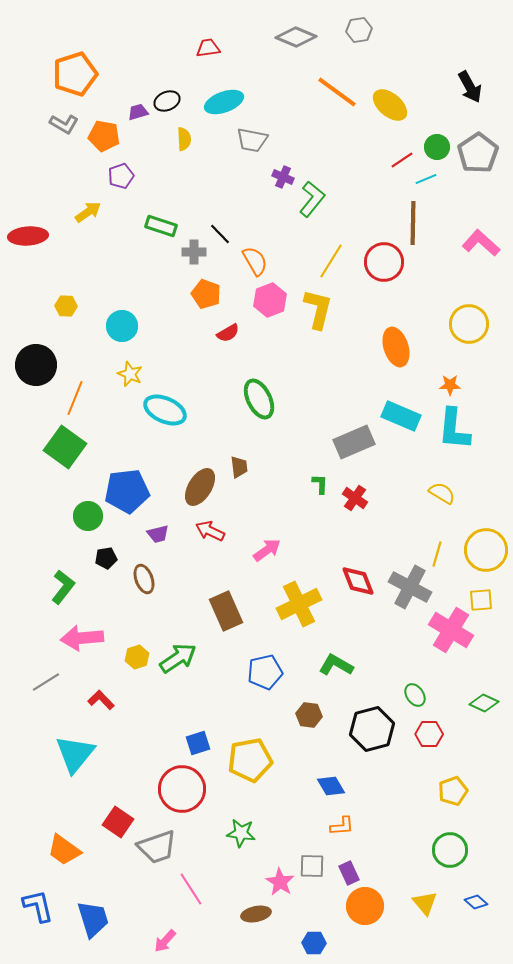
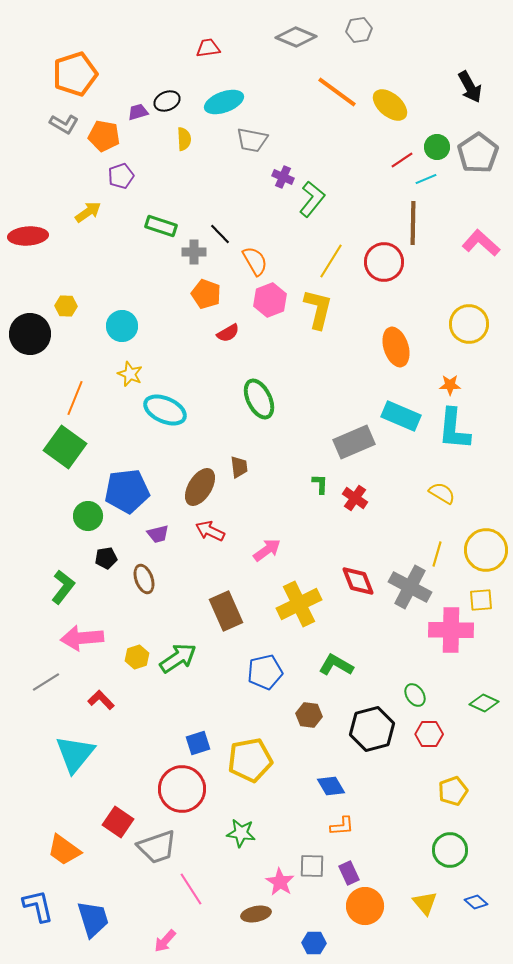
black circle at (36, 365): moved 6 px left, 31 px up
pink cross at (451, 630): rotated 30 degrees counterclockwise
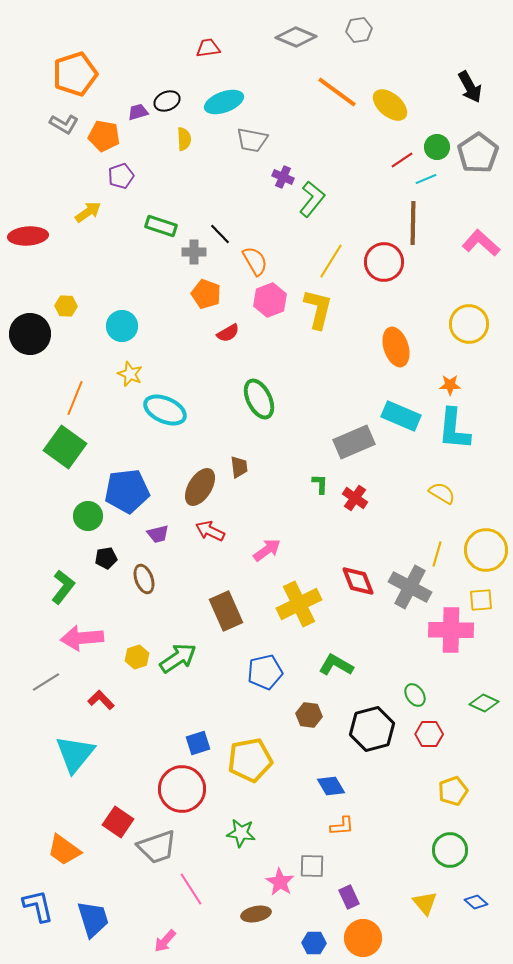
purple rectangle at (349, 873): moved 24 px down
orange circle at (365, 906): moved 2 px left, 32 px down
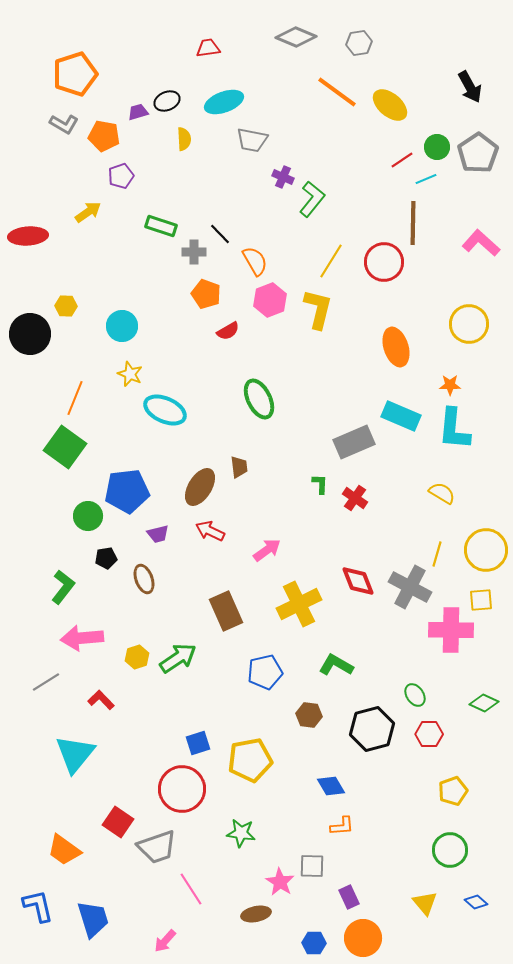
gray hexagon at (359, 30): moved 13 px down
red semicircle at (228, 333): moved 2 px up
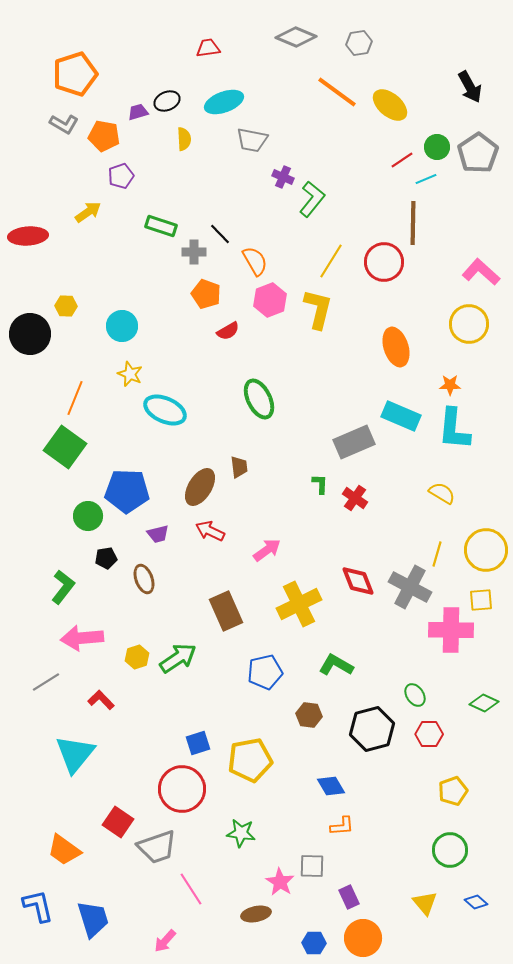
pink L-shape at (481, 243): moved 29 px down
blue pentagon at (127, 491): rotated 9 degrees clockwise
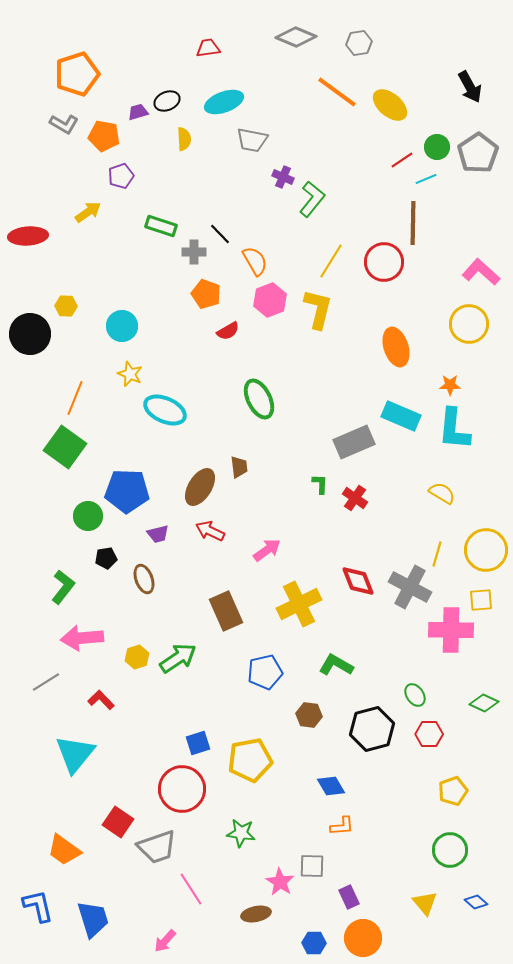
orange pentagon at (75, 74): moved 2 px right
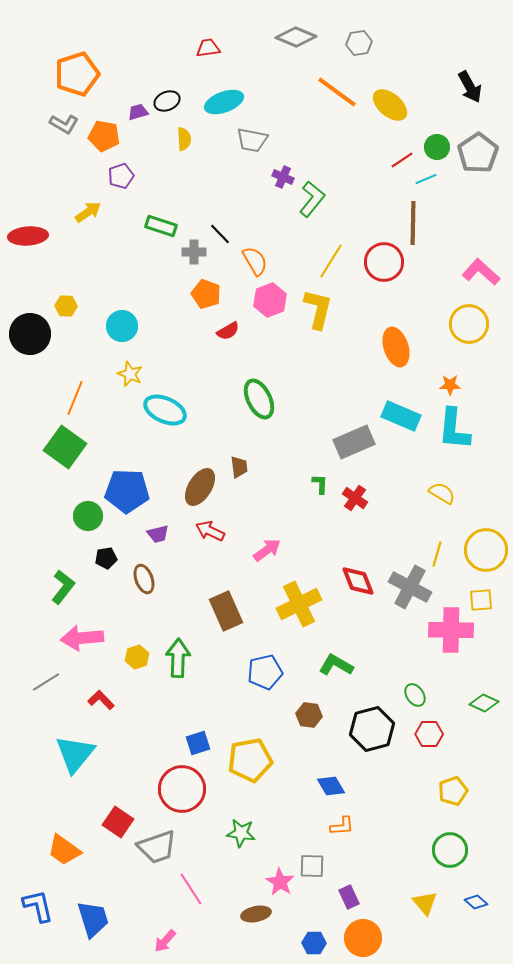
green arrow at (178, 658): rotated 54 degrees counterclockwise
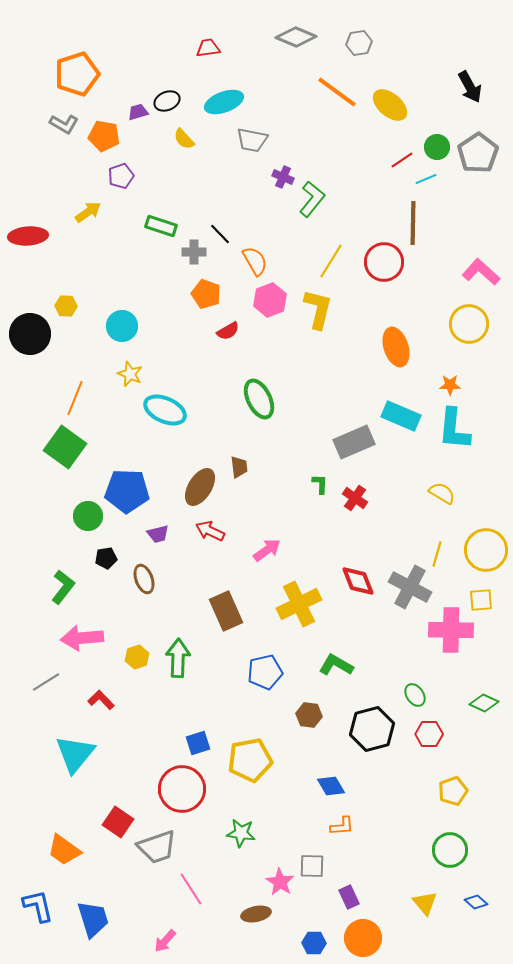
yellow semicircle at (184, 139): rotated 140 degrees clockwise
